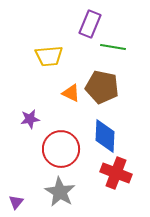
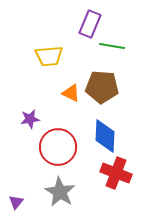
green line: moved 1 px left, 1 px up
brown pentagon: rotated 8 degrees counterclockwise
red circle: moved 3 px left, 2 px up
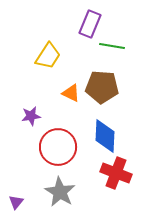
yellow trapezoid: moved 1 px left; rotated 52 degrees counterclockwise
purple star: moved 1 px right, 3 px up
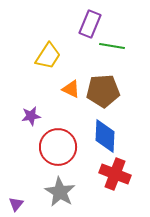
brown pentagon: moved 1 px right, 4 px down; rotated 8 degrees counterclockwise
orange triangle: moved 4 px up
red cross: moved 1 px left, 1 px down
purple triangle: moved 2 px down
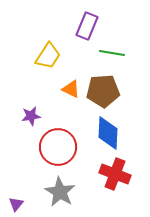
purple rectangle: moved 3 px left, 2 px down
green line: moved 7 px down
blue diamond: moved 3 px right, 3 px up
